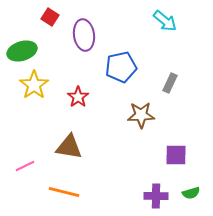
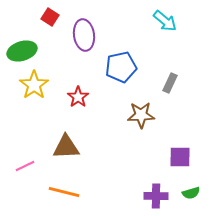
brown triangle: moved 3 px left; rotated 12 degrees counterclockwise
purple square: moved 4 px right, 2 px down
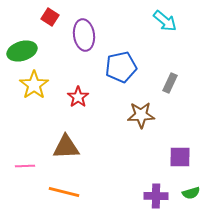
pink line: rotated 24 degrees clockwise
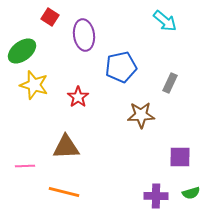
green ellipse: rotated 20 degrees counterclockwise
yellow star: rotated 20 degrees counterclockwise
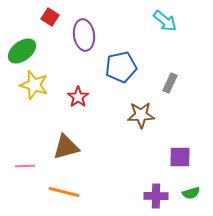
brown triangle: rotated 12 degrees counterclockwise
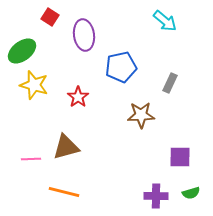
pink line: moved 6 px right, 7 px up
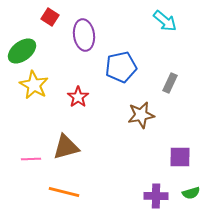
yellow star: rotated 12 degrees clockwise
brown star: rotated 8 degrees counterclockwise
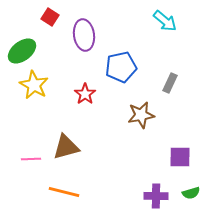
red star: moved 7 px right, 3 px up
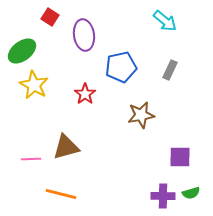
gray rectangle: moved 13 px up
orange line: moved 3 px left, 2 px down
purple cross: moved 7 px right
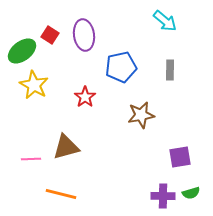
red square: moved 18 px down
gray rectangle: rotated 24 degrees counterclockwise
red star: moved 3 px down
purple square: rotated 10 degrees counterclockwise
